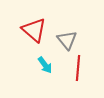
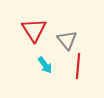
red triangle: rotated 16 degrees clockwise
red line: moved 2 px up
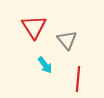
red triangle: moved 3 px up
red line: moved 13 px down
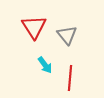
gray triangle: moved 5 px up
red line: moved 8 px left, 1 px up
